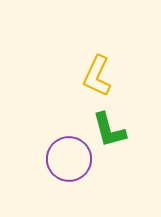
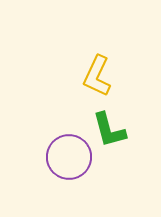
purple circle: moved 2 px up
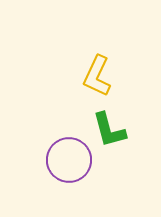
purple circle: moved 3 px down
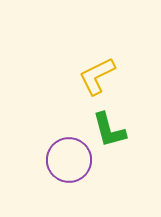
yellow L-shape: rotated 39 degrees clockwise
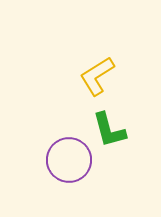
yellow L-shape: rotated 6 degrees counterclockwise
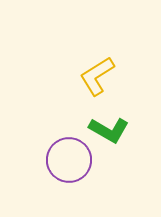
green L-shape: rotated 45 degrees counterclockwise
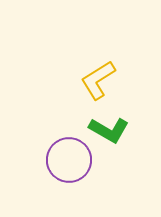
yellow L-shape: moved 1 px right, 4 px down
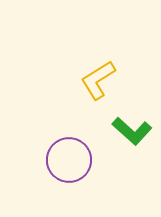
green L-shape: moved 23 px right, 1 px down; rotated 12 degrees clockwise
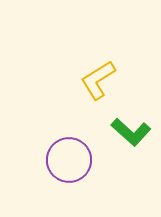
green L-shape: moved 1 px left, 1 px down
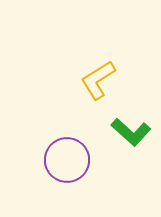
purple circle: moved 2 px left
